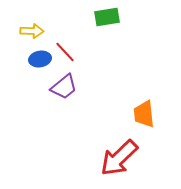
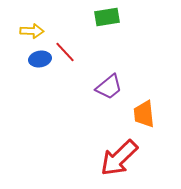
purple trapezoid: moved 45 px right
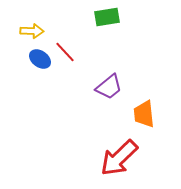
blue ellipse: rotated 45 degrees clockwise
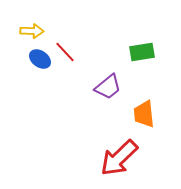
green rectangle: moved 35 px right, 35 px down
purple trapezoid: moved 1 px left
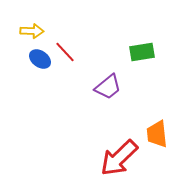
orange trapezoid: moved 13 px right, 20 px down
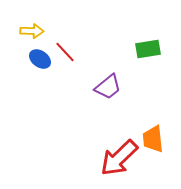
green rectangle: moved 6 px right, 3 px up
orange trapezoid: moved 4 px left, 5 px down
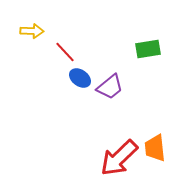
blue ellipse: moved 40 px right, 19 px down
purple trapezoid: moved 2 px right
orange trapezoid: moved 2 px right, 9 px down
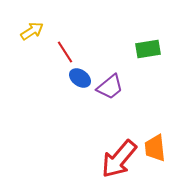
yellow arrow: rotated 35 degrees counterclockwise
red line: rotated 10 degrees clockwise
red arrow: moved 1 px down; rotated 6 degrees counterclockwise
